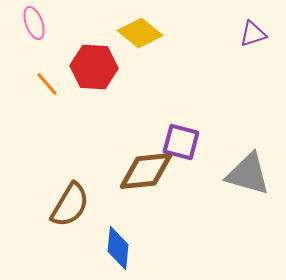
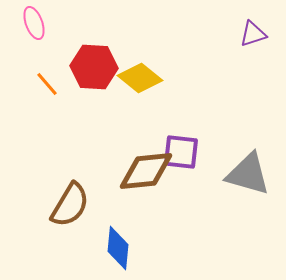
yellow diamond: moved 45 px down
purple square: moved 10 px down; rotated 9 degrees counterclockwise
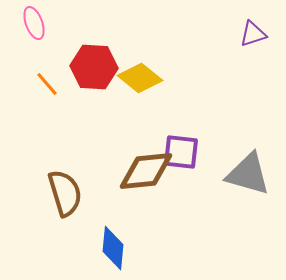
brown semicircle: moved 5 px left, 12 px up; rotated 48 degrees counterclockwise
blue diamond: moved 5 px left
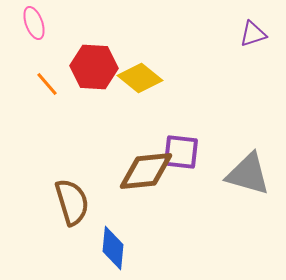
brown semicircle: moved 7 px right, 9 px down
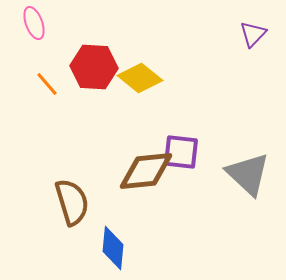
purple triangle: rotated 28 degrees counterclockwise
gray triangle: rotated 27 degrees clockwise
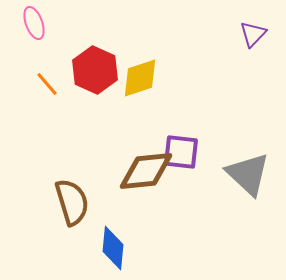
red hexagon: moved 1 px right, 3 px down; rotated 21 degrees clockwise
yellow diamond: rotated 57 degrees counterclockwise
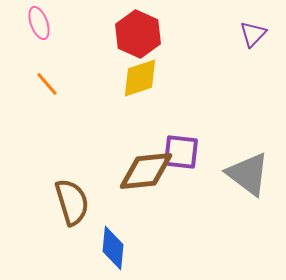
pink ellipse: moved 5 px right
red hexagon: moved 43 px right, 36 px up
gray triangle: rotated 6 degrees counterclockwise
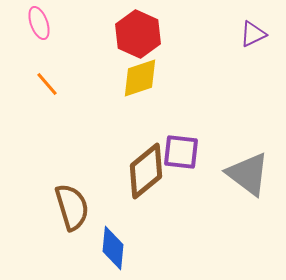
purple triangle: rotated 20 degrees clockwise
brown diamond: rotated 34 degrees counterclockwise
brown semicircle: moved 5 px down
